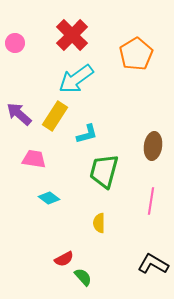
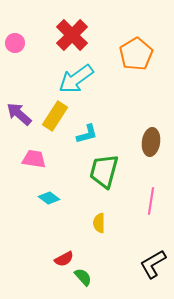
brown ellipse: moved 2 px left, 4 px up
black L-shape: rotated 60 degrees counterclockwise
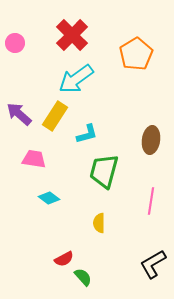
brown ellipse: moved 2 px up
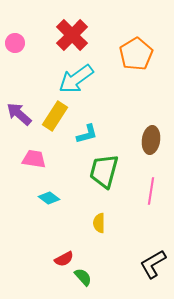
pink line: moved 10 px up
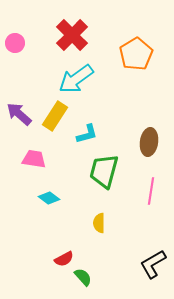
brown ellipse: moved 2 px left, 2 px down
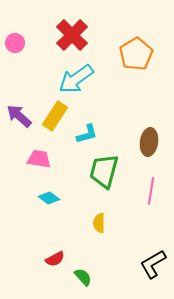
purple arrow: moved 2 px down
pink trapezoid: moved 5 px right
red semicircle: moved 9 px left
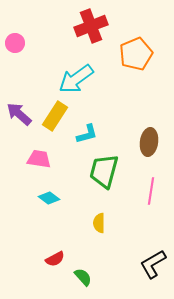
red cross: moved 19 px right, 9 px up; rotated 24 degrees clockwise
orange pentagon: rotated 8 degrees clockwise
purple arrow: moved 2 px up
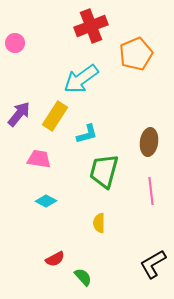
cyan arrow: moved 5 px right
purple arrow: rotated 88 degrees clockwise
pink line: rotated 16 degrees counterclockwise
cyan diamond: moved 3 px left, 3 px down; rotated 10 degrees counterclockwise
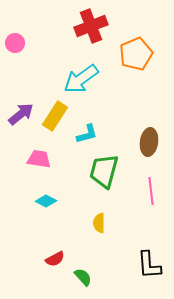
purple arrow: moved 2 px right; rotated 12 degrees clockwise
black L-shape: moved 4 px left, 1 px down; rotated 64 degrees counterclockwise
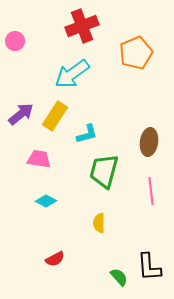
red cross: moved 9 px left
pink circle: moved 2 px up
orange pentagon: moved 1 px up
cyan arrow: moved 9 px left, 5 px up
black L-shape: moved 2 px down
green semicircle: moved 36 px right
